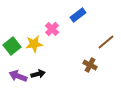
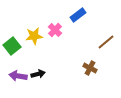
pink cross: moved 3 px right, 1 px down
yellow star: moved 8 px up
brown cross: moved 3 px down
purple arrow: rotated 12 degrees counterclockwise
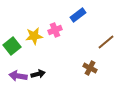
pink cross: rotated 24 degrees clockwise
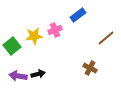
brown line: moved 4 px up
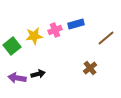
blue rectangle: moved 2 px left, 9 px down; rotated 21 degrees clockwise
brown cross: rotated 24 degrees clockwise
purple arrow: moved 1 px left, 2 px down
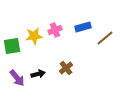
blue rectangle: moved 7 px right, 3 px down
brown line: moved 1 px left
green square: rotated 30 degrees clockwise
brown cross: moved 24 px left
purple arrow: rotated 138 degrees counterclockwise
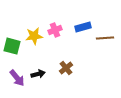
brown line: rotated 36 degrees clockwise
green square: rotated 24 degrees clockwise
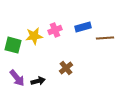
green square: moved 1 px right, 1 px up
black arrow: moved 7 px down
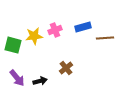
black arrow: moved 2 px right
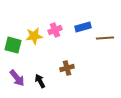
brown cross: moved 1 px right; rotated 24 degrees clockwise
black arrow: rotated 104 degrees counterclockwise
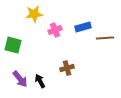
yellow star: moved 22 px up
purple arrow: moved 3 px right, 1 px down
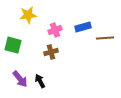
yellow star: moved 6 px left, 1 px down
brown cross: moved 16 px left, 16 px up
